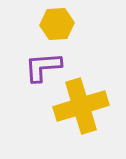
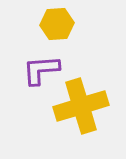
purple L-shape: moved 2 px left, 3 px down
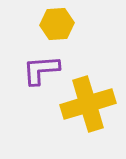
yellow cross: moved 7 px right, 2 px up
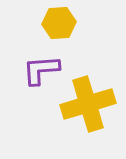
yellow hexagon: moved 2 px right, 1 px up
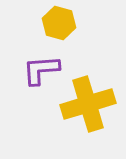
yellow hexagon: rotated 20 degrees clockwise
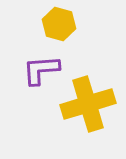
yellow hexagon: moved 1 px down
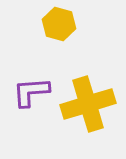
purple L-shape: moved 10 px left, 22 px down
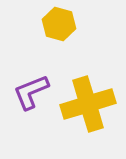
purple L-shape: rotated 18 degrees counterclockwise
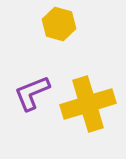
purple L-shape: moved 1 px right, 1 px down
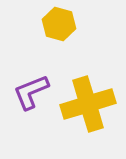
purple L-shape: moved 1 px left, 1 px up
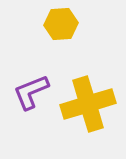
yellow hexagon: moved 2 px right; rotated 20 degrees counterclockwise
